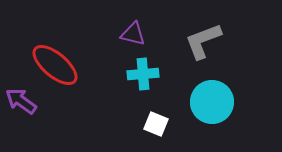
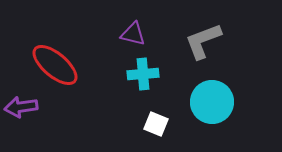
purple arrow: moved 6 px down; rotated 44 degrees counterclockwise
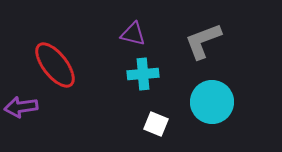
red ellipse: rotated 12 degrees clockwise
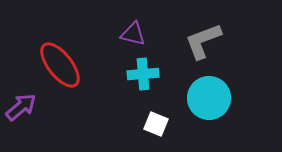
red ellipse: moved 5 px right
cyan circle: moved 3 px left, 4 px up
purple arrow: rotated 148 degrees clockwise
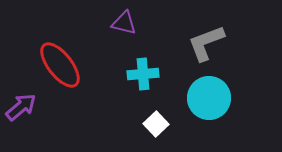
purple triangle: moved 9 px left, 11 px up
gray L-shape: moved 3 px right, 2 px down
white square: rotated 25 degrees clockwise
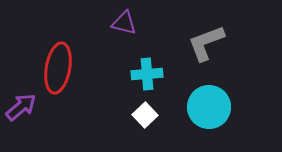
red ellipse: moved 2 px left, 3 px down; rotated 48 degrees clockwise
cyan cross: moved 4 px right
cyan circle: moved 9 px down
white square: moved 11 px left, 9 px up
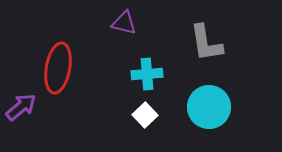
gray L-shape: rotated 78 degrees counterclockwise
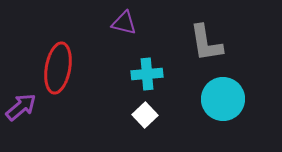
cyan circle: moved 14 px right, 8 px up
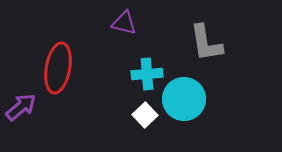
cyan circle: moved 39 px left
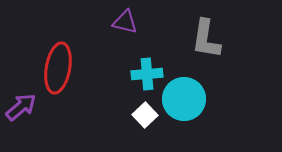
purple triangle: moved 1 px right, 1 px up
gray L-shape: moved 4 px up; rotated 18 degrees clockwise
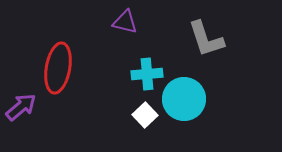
gray L-shape: rotated 27 degrees counterclockwise
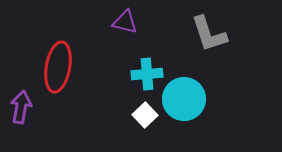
gray L-shape: moved 3 px right, 5 px up
red ellipse: moved 1 px up
purple arrow: rotated 40 degrees counterclockwise
